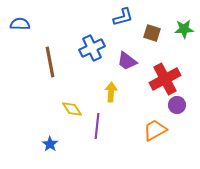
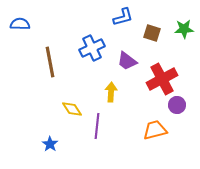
red cross: moved 3 px left
orange trapezoid: rotated 15 degrees clockwise
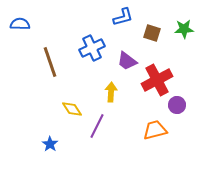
brown line: rotated 8 degrees counterclockwise
red cross: moved 5 px left, 1 px down
purple line: rotated 20 degrees clockwise
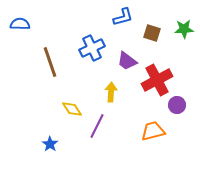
orange trapezoid: moved 2 px left, 1 px down
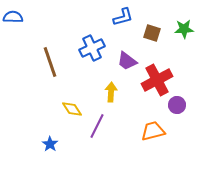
blue semicircle: moved 7 px left, 7 px up
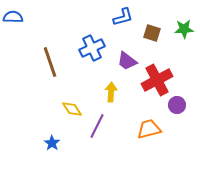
orange trapezoid: moved 4 px left, 2 px up
blue star: moved 2 px right, 1 px up
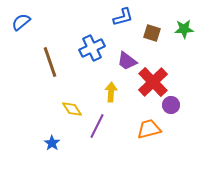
blue semicircle: moved 8 px right, 5 px down; rotated 42 degrees counterclockwise
red cross: moved 4 px left, 2 px down; rotated 16 degrees counterclockwise
purple circle: moved 6 px left
